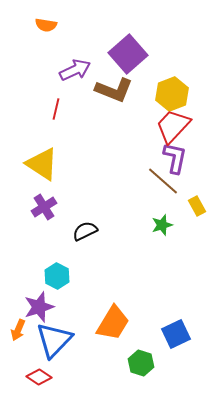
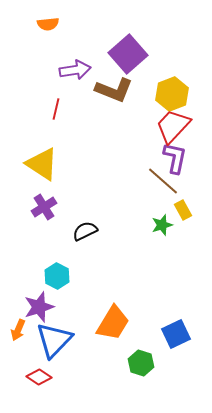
orange semicircle: moved 2 px right, 1 px up; rotated 15 degrees counterclockwise
purple arrow: rotated 16 degrees clockwise
yellow rectangle: moved 14 px left, 4 px down
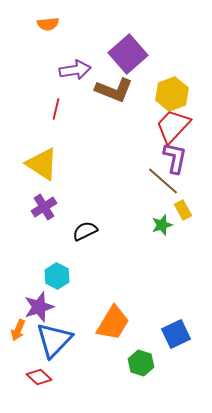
red diamond: rotated 10 degrees clockwise
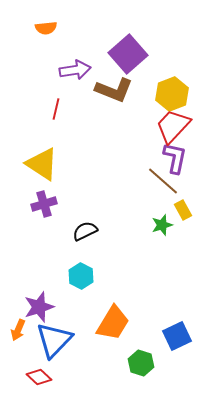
orange semicircle: moved 2 px left, 4 px down
purple cross: moved 3 px up; rotated 15 degrees clockwise
cyan hexagon: moved 24 px right
blue square: moved 1 px right, 2 px down
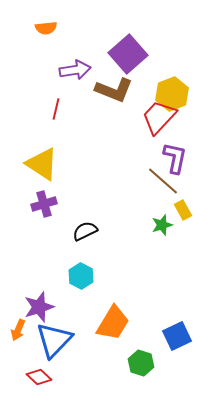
red trapezoid: moved 14 px left, 9 px up
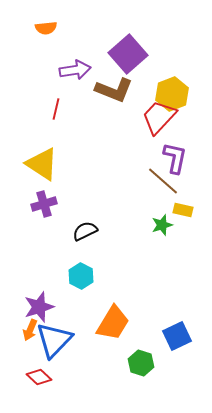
yellow rectangle: rotated 48 degrees counterclockwise
orange arrow: moved 12 px right
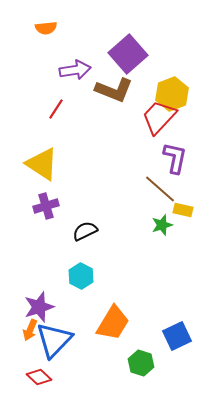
red line: rotated 20 degrees clockwise
brown line: moved 3 px left, 8 px down
purple cross: moved 2 px right, 2 px down
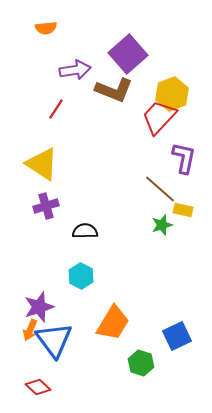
purple L-shape: moved 9 px right
black semicircle: rotated 25 degrees clockwise
blue triangle: rotated 21 degrees counterclockwise
red diamond: moved 1 px left, 10 px down
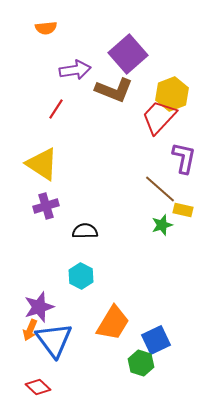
blue square: moved 21 px left, 4 px down
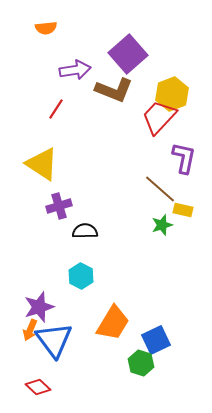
purple cross: moved 13 px right
